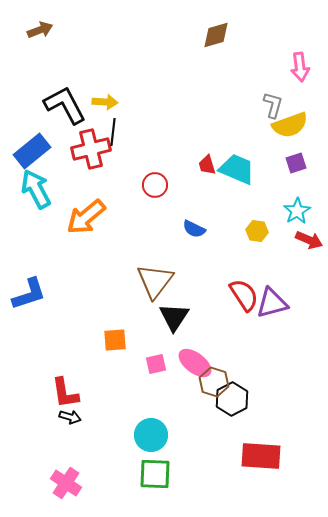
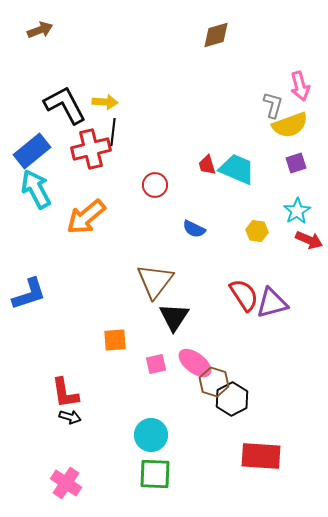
pink arrow: moved 19 px down; rotated 8 degrees counterclockwise
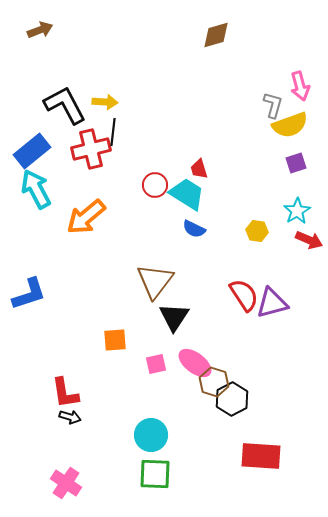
red trapezoid: moved 8 px left, 4 px down
cyan trapezoid: moved 50 px left, 25 px down; rotated 9 degrees clockwise
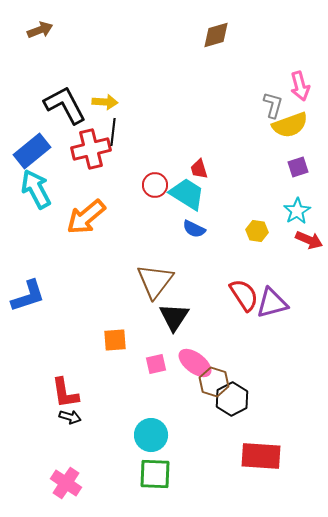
purple square: moved 2 px right, 4 px down
blue L-shape: moved 1 px left, 2 px down
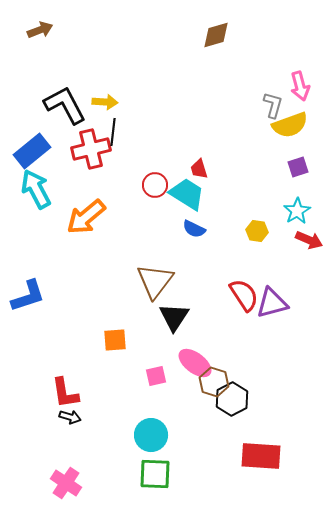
pink square: moved 12 px down
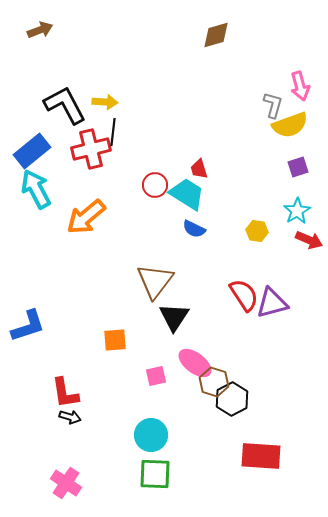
blue L-shape: moved 30 px down
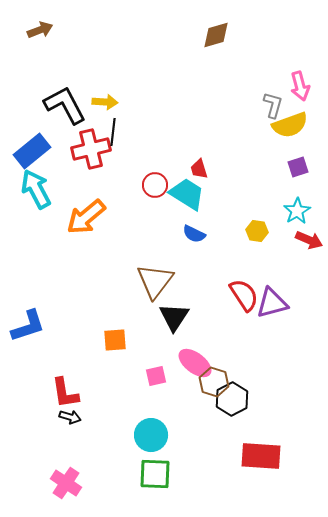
blue semicircle: moved 5 px down
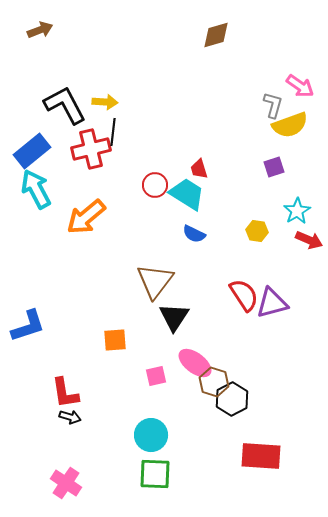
pink arrow: rotated 40 degrees counterclockwise
purple square: moved 24 px left
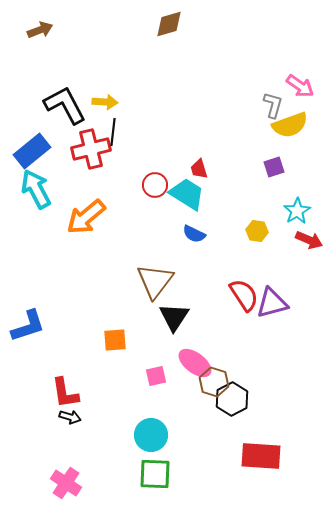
brown diamond: moved 47 px left, 11 px up
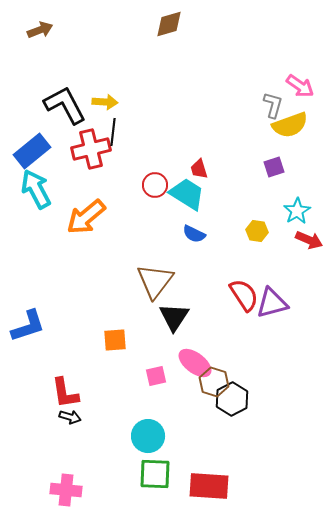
cyan circle: moved 3 px left, 1 px down
red rectangle: moved 52 px left, 30 px down
pink cross: moved 7 px down; rotated 28 degrees counterclockwise
